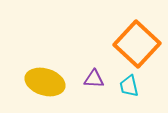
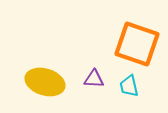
orange square: rotated 24 degrees counterclockwise
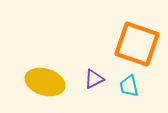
purple triangle: rotated 30 degrees counterclockwise
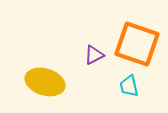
purple triangle: moved 24 px up
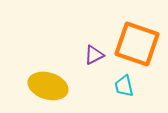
yellow ellipse: moved 3 px right, 4 px down
cyan trapezoid: moved 5 px left
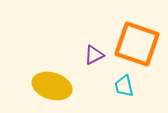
yellow ellipse: moved 4 px right
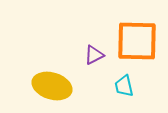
orange square: moved 3 px up; rotated 18 degrees counterclockwise
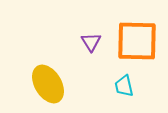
purple triangle: moved 3 px left, 13 px up; rotated 35 degrees counterclockwise
yellow ellipse: moved 4 px left, 2 px up; rotated 42 degrees clockwise
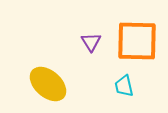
yellow ellipse: rotated 18 degrees counterclockwise
